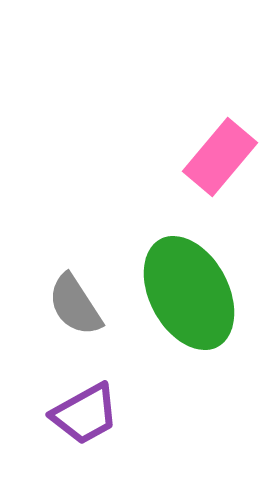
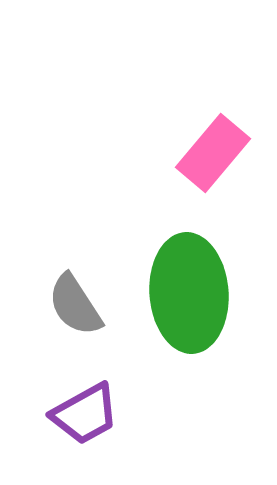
pink rectangle: moved 7 px left, 4 px up
green ellipse: rotated 24 degrees clockwise
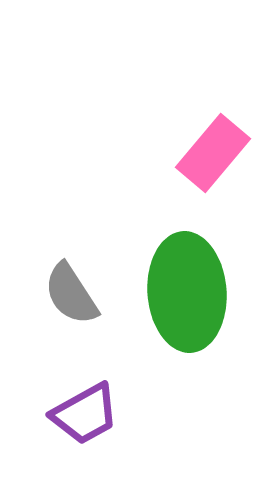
green ellipse: moved 2 px left, 1 px up
gray semicircle: moved 4 px left, 11 px up
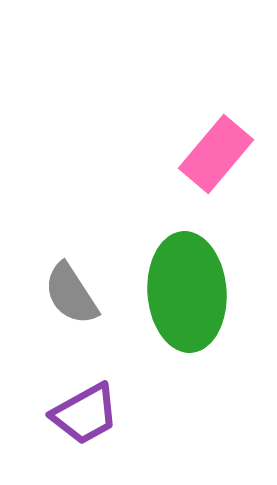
pink rectangle: moved 3 px right, 1 px down
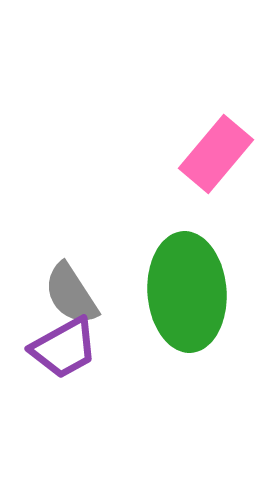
purple trapezoid: moved 21 px left, 66 px up
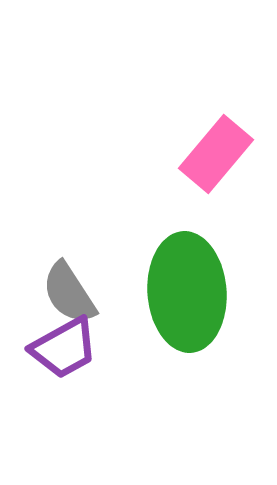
gray semicircle: moved 2 px left, 1 px up
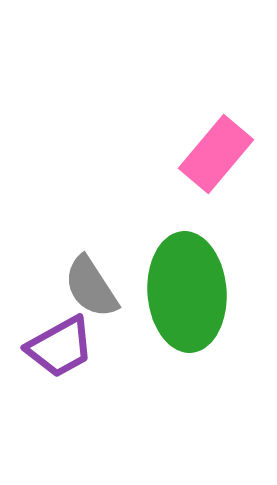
gray semicircle: moved 22 px right, 6 px up
purple trapezoid: moved 4 px left, 1 px up
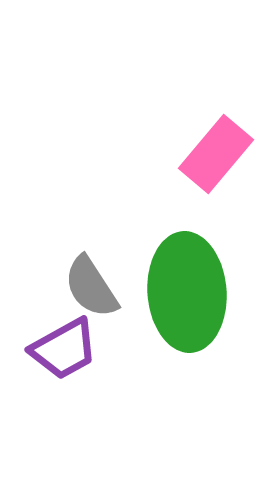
purple trapezoid: moved 4 px right, 2 px down
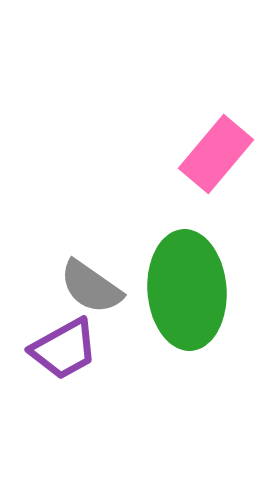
gray semicircle: rotated 22 degrees counterclockwise
green ellipse: moved 2 px up
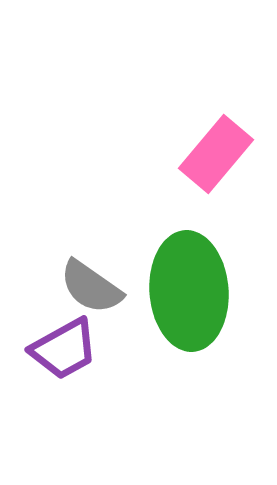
green ellipse: moved 2 px right, 1 px down
